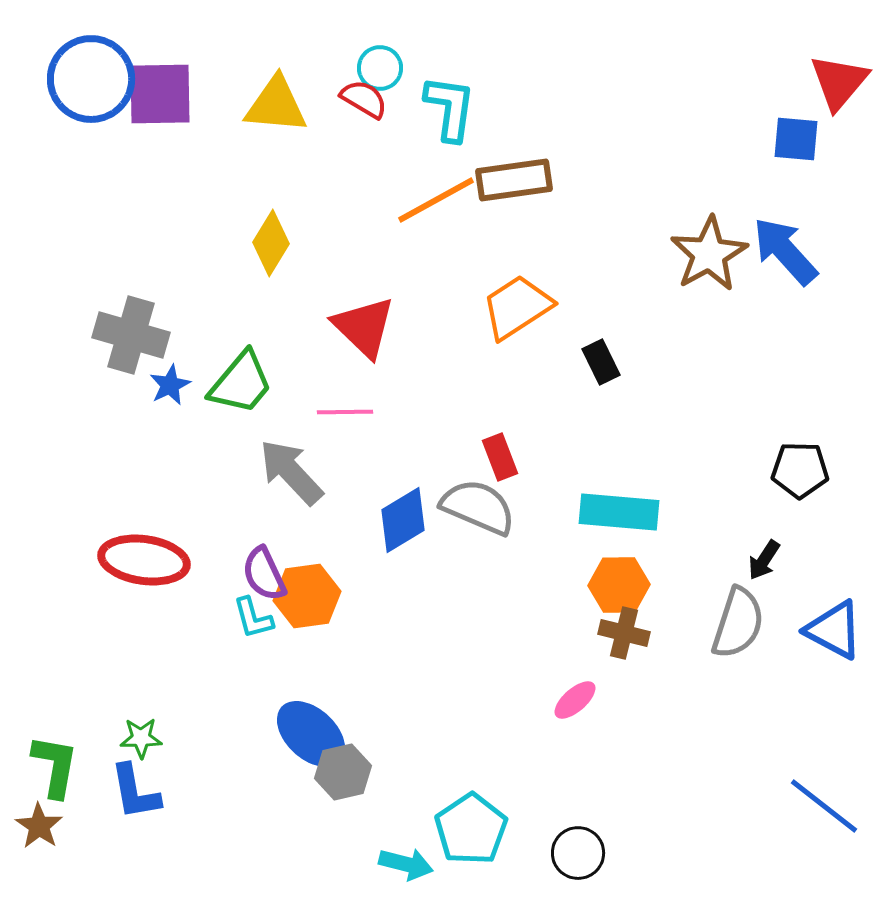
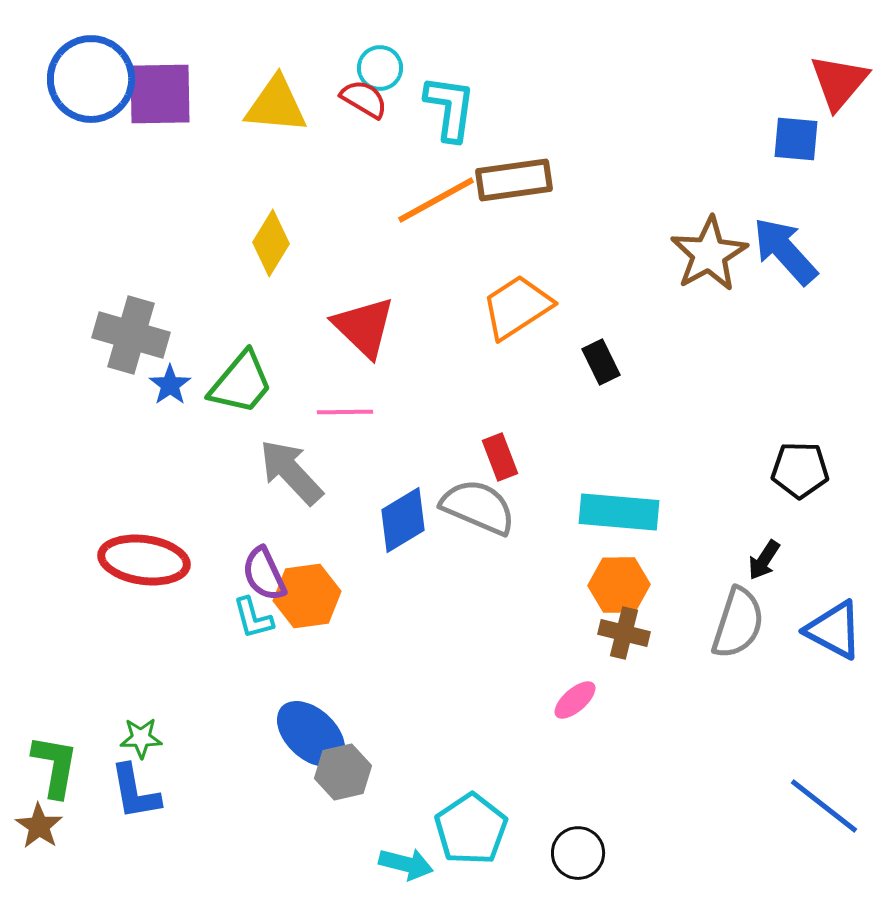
blue star at (170, 385): rotated 9 degrees counterclockwise
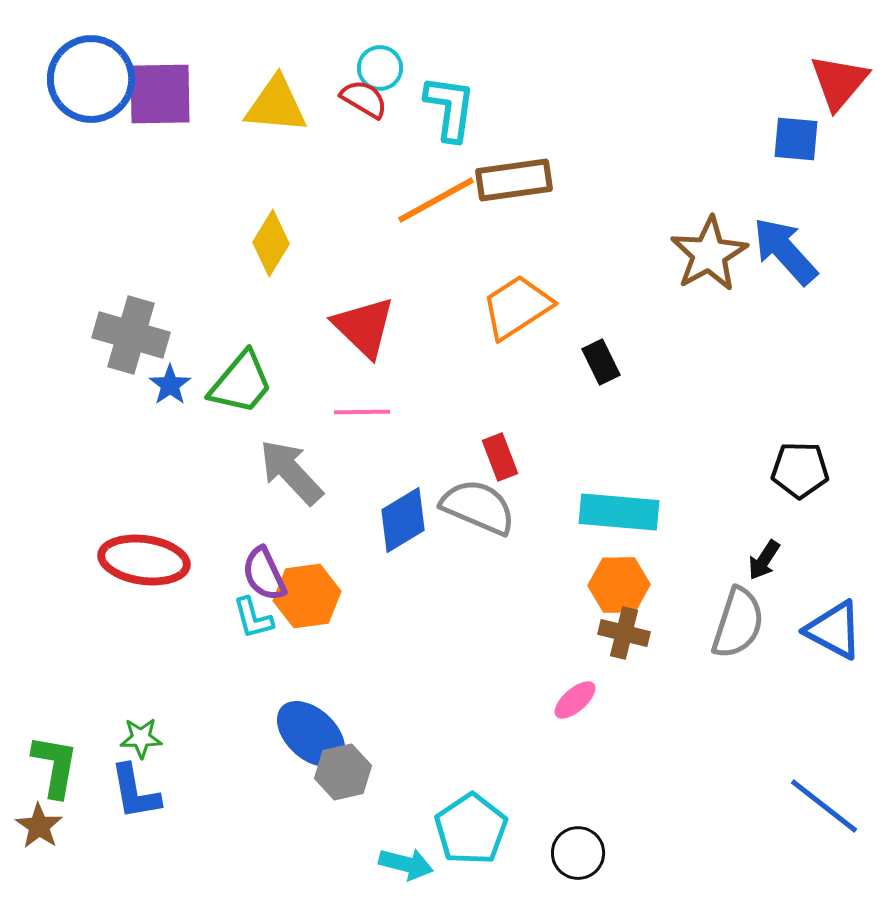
pink line at (345, 412): moved 17 px right
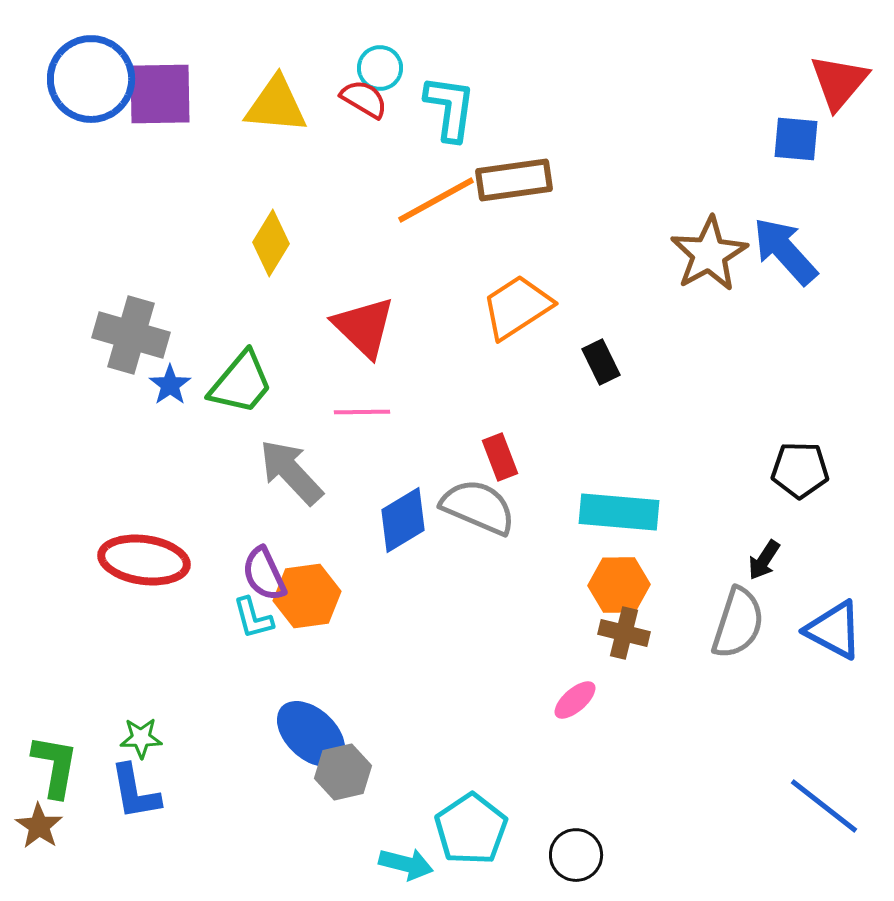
black circle at (578, 853): moved 2 px left, 2 px down
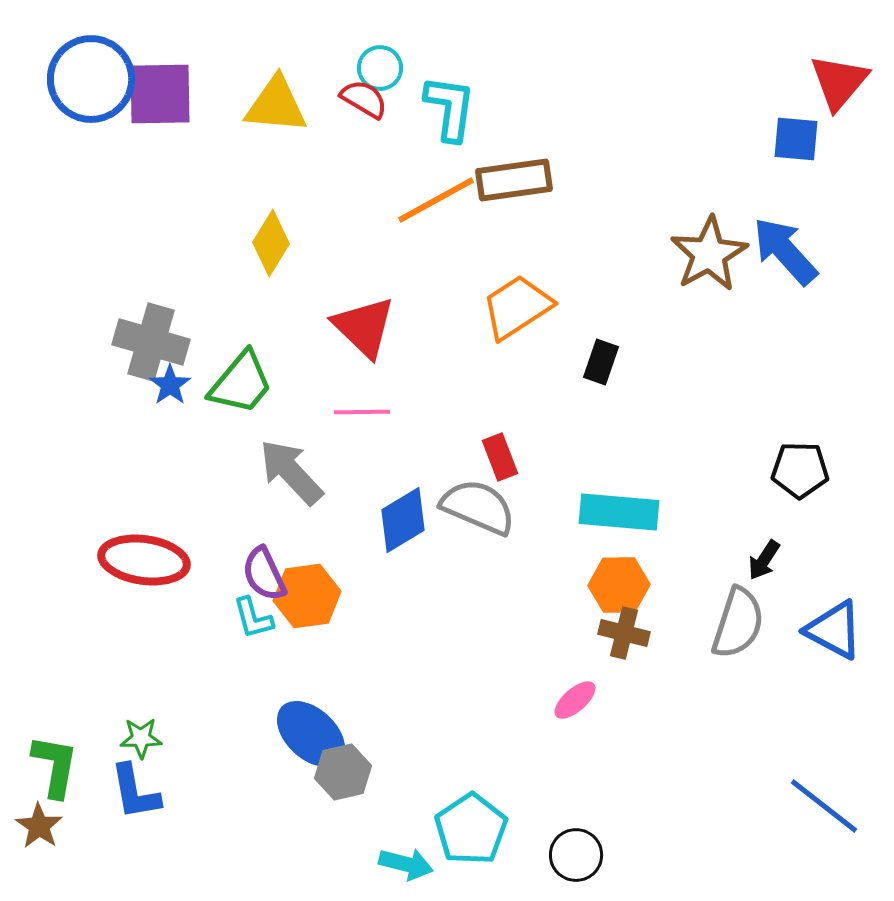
gray cross at (131, 335): moved 20 px right, 7 px down
black rectangle at (601, 362): rotated 45 degrees clockwise
